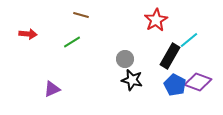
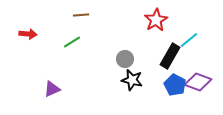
brown line: rotated 21 degrees counterclockwise
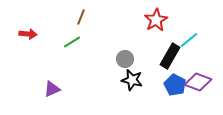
brown line: moved 2 px down; rotated 63 degrees counterclockwise
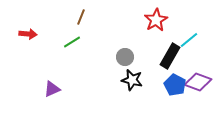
gray circle: moved 2 px up
